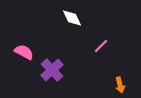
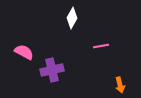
white diamond: rotated 55 degrees clockwise
pink line: rotated 35 degrees clockwise
purple cross: rotated 30 degrees clockwise
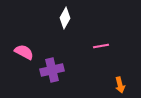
white diamond: moved 7 px left
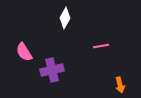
pink semicircle: rotated 150 degrees counterclockwise
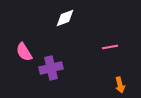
white diamond: rotated 40 degrees clockwise
pink line: moved 9 px right, 1 px down
purple cross: moved 1 px left, 2 px up
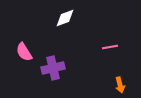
purple cross: moved 2 px right
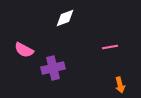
pink semicircle: moved 2 px up; rotated 30 degrees counterclockwise
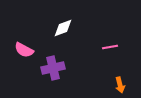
white diamond: moved 2 px left, 10 px down
